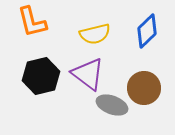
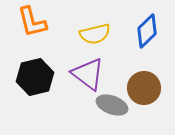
black hexagon: moved 6 px left, 1 px down
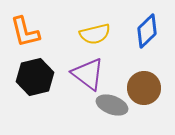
orange L-shape: moved 7 px left, 10 px down
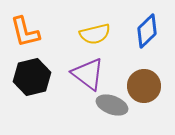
black hexagon: moved 3 px left
brown circle: moved 2 px up
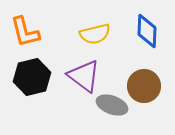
blue diamond: rotated 44 degrees counterclockwise
purple triangle: moved 4 px left, 2 px down
